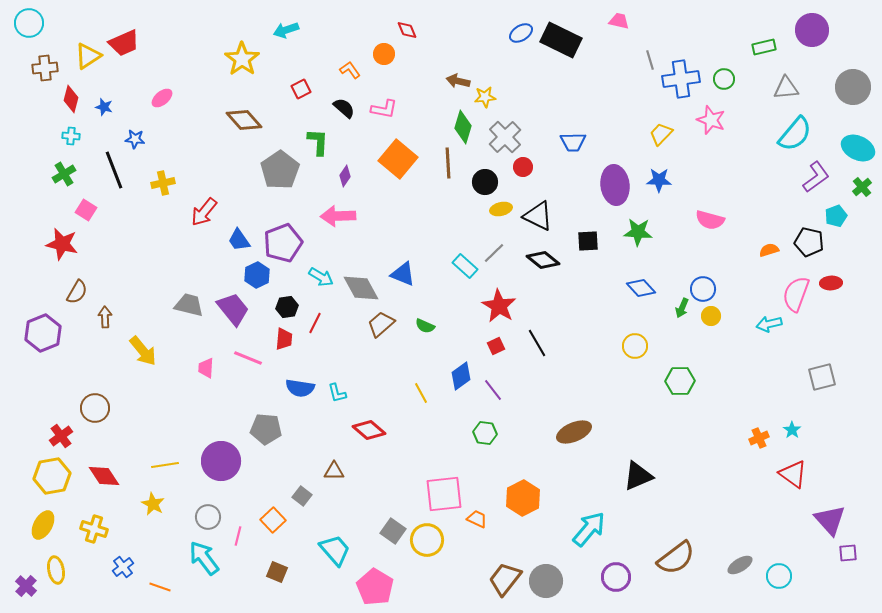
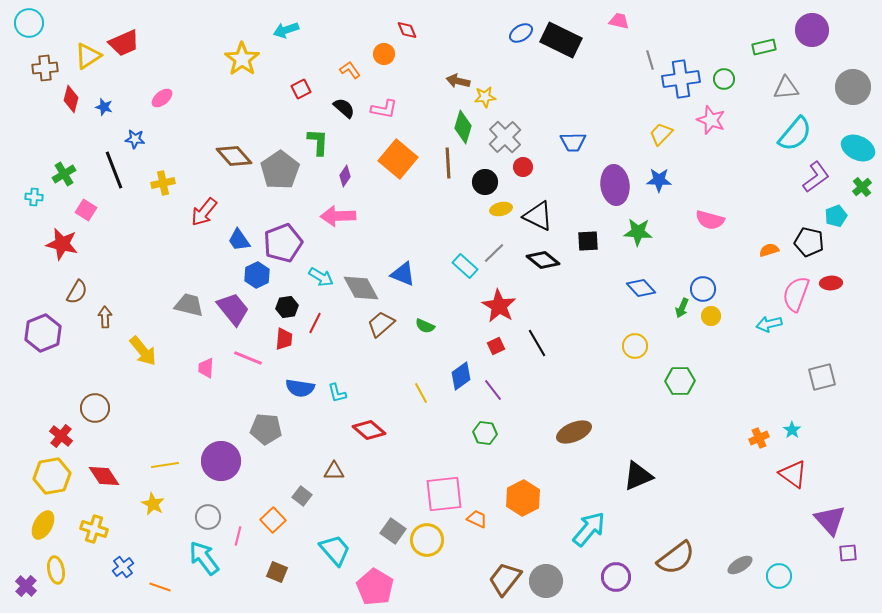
brown diamond at (244, 120): moved 10 px left, 36 px down
cyan cross at (71, 136): moved 37 px left, 61 px down
red cross at (61, 436): rotated 15 degrees counterclockwise
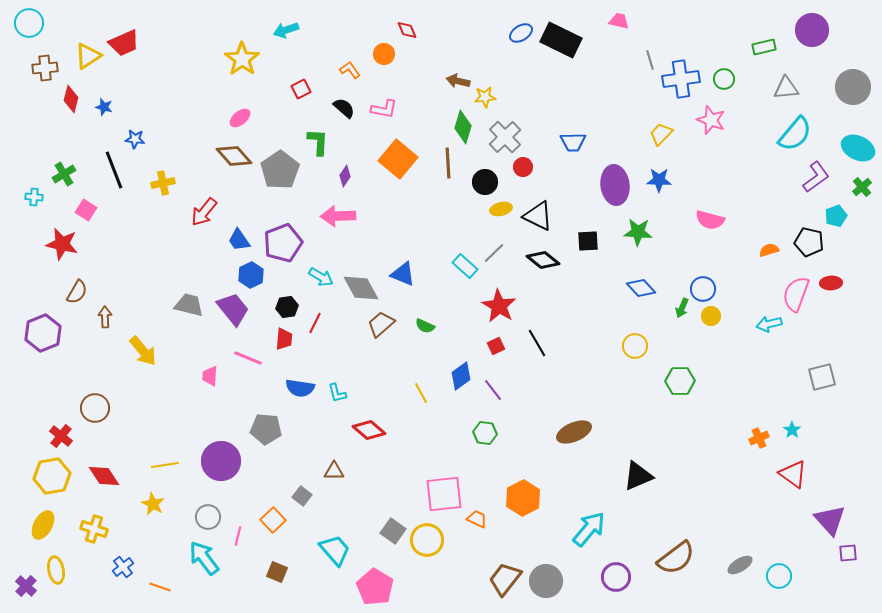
pink ellipse at (162, 98): moved 78 px right, 20 px down
blue hexagon at (257, 275): moved 6 px left
pink trapezoid at (206, 368): moved 4 px right, 8 px down
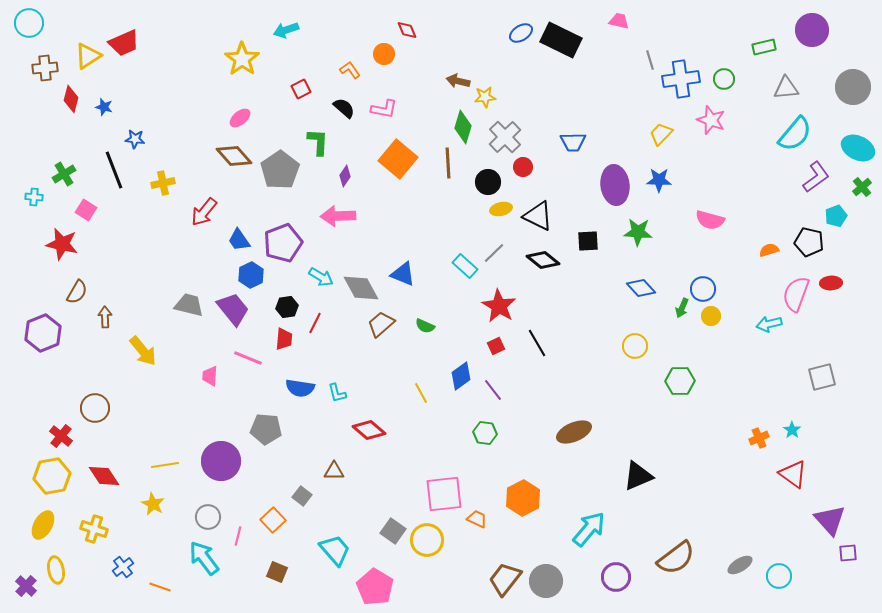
black circle at (485, 182): moved 3 px right
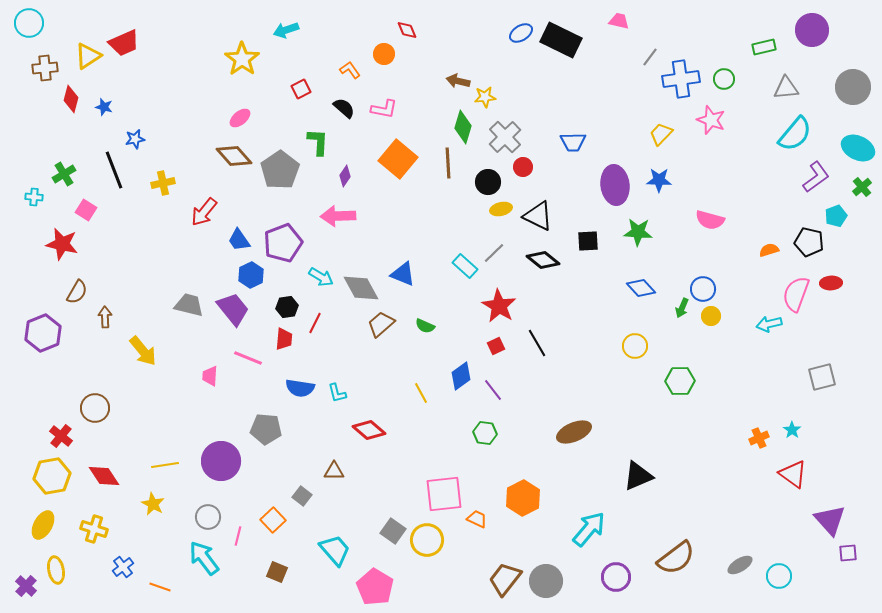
gray line at (650, 60): moved 3 px up; rotated 54 degrees clockwise
blue star at (135, 139): rotated 18 degrees counterclockwise
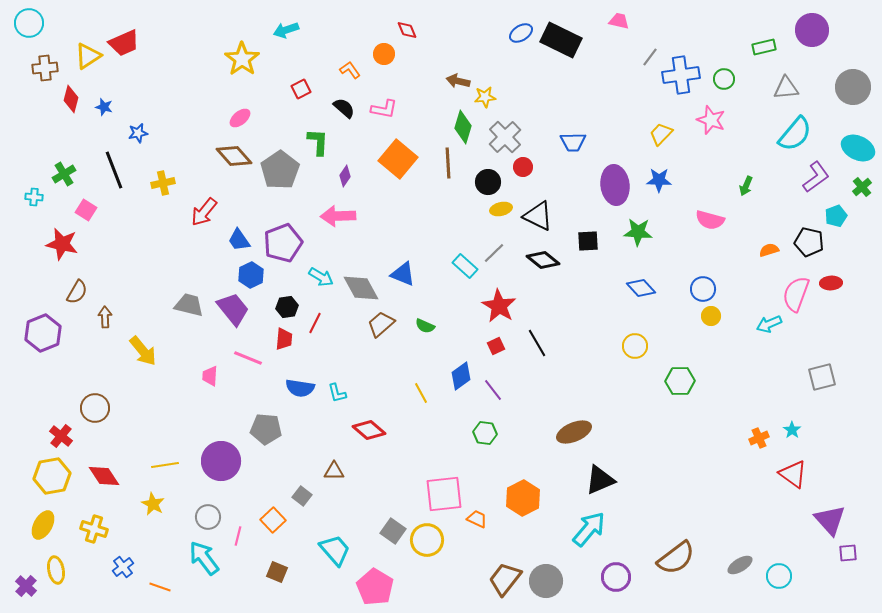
blue cross at (681, 79): moved 4 px up
blue star at (135, 139): moved 3 px right, 6 px up
green arrow at (682, 308): moved 64 px right, 122 px up
cyan arrow at (769, 324): rotated 10 degrees counterclockwise
black triangle at (638, 476): moved 38 px left, 4 px down
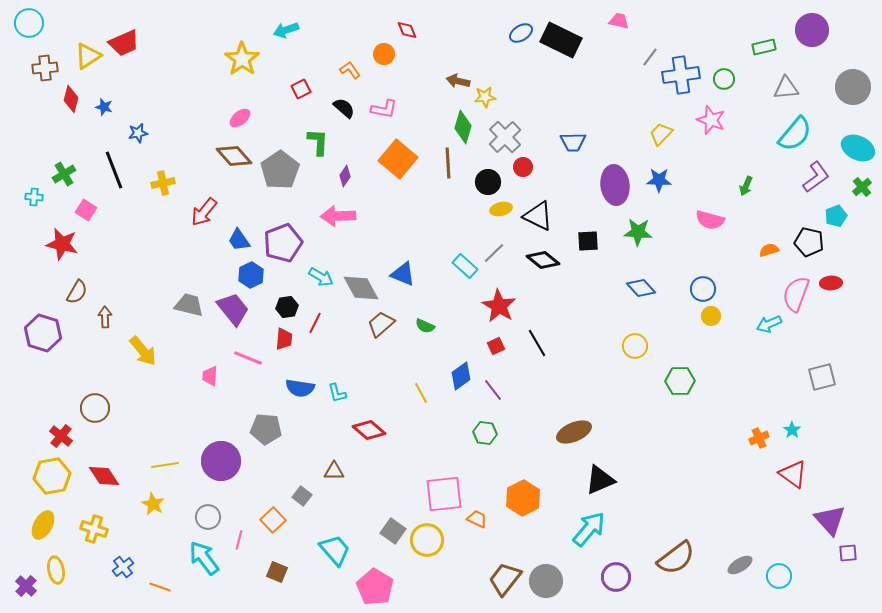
purple hexagon at (43, 333): rotated 21 degrees counterclockwise
pink line at (238, 536): moved 1 px right, 4 px down
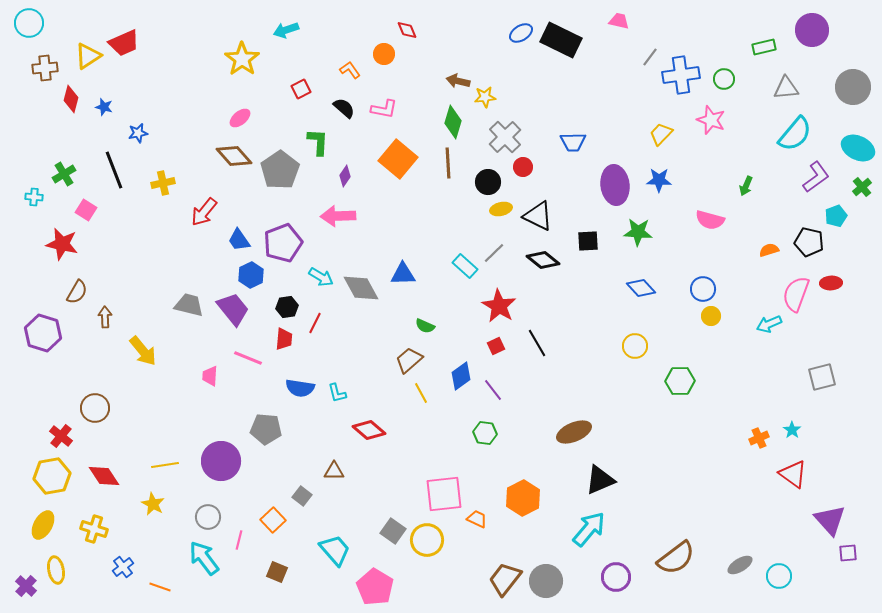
green diamond at (463, 127): moved 10 px left, 5 px up
blue triangle at (403, 274): rotated 24 degrees counterclockwise
brown trapezoid at (381, 324): moved 28 px right, 36 px down
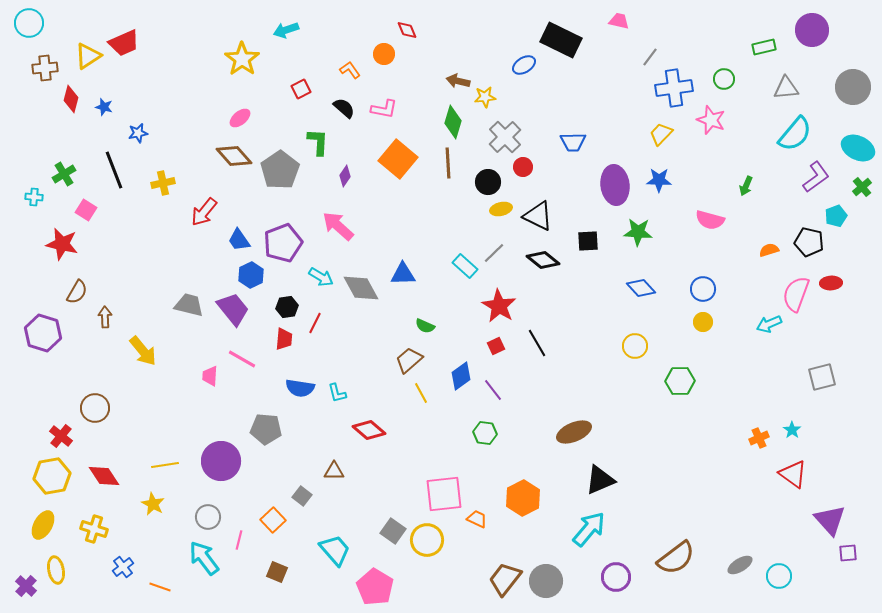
blue ellipse at (521, 33): moved 3 px right, 32 px down
blue cross at (681, 75): moved 7 px left, 13 px down
pink arrow at (338, 216): moved 10 px down; rotated 44 degrees clockwise
yellow circle at (711, 316): moved 8 px left, 6 px down
pink line at (248, 358): moved 6 px left, 1 px down; rotated 8 degrees clockwise
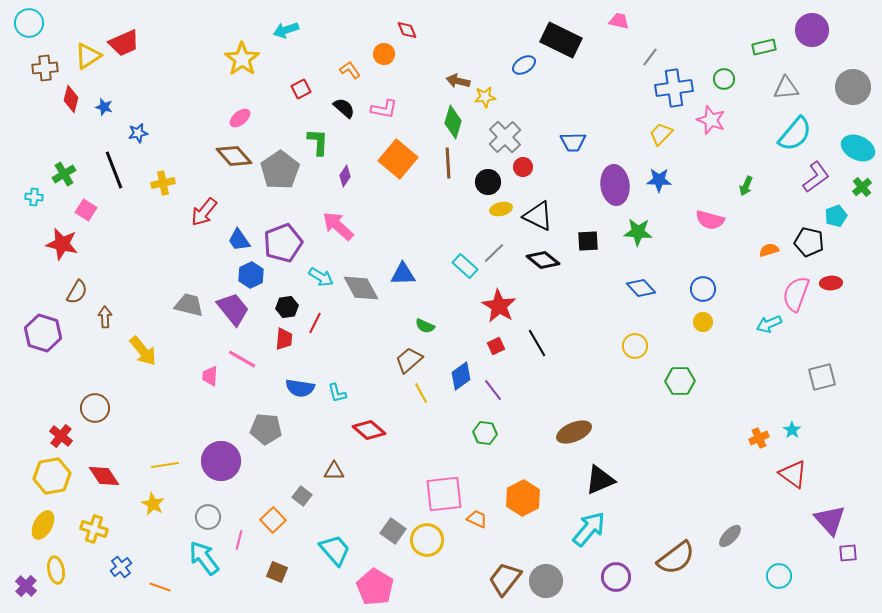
gray ellipse at (740, 565): moved 10 px left, 29 px up; rotated 15 degrees counterclockwise
blue cross at (123, 567): moved 2 px left
